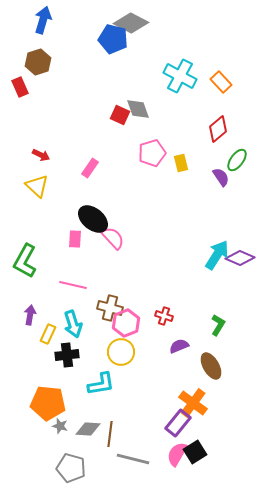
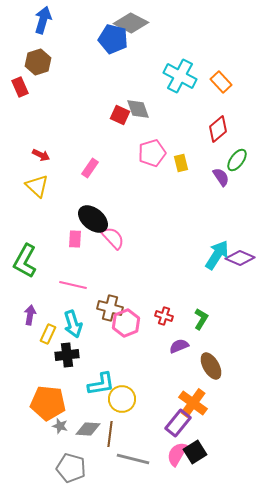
green L-shape at (218, 325): moved 17 px left, 6 px up
yellow circle at (121, 352): moved 1 px right, 47 px down
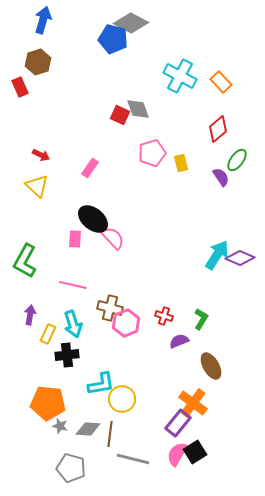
purple semicircle at (179, 346): moved 5 px up
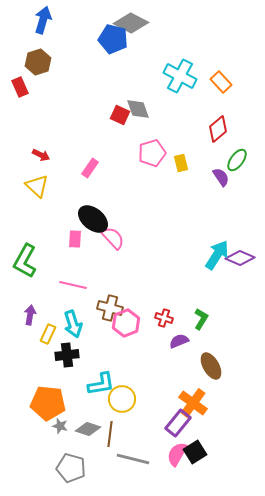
red cross at (164, 316): moved 2 px down
gray diamond at (88, 429): rotated 15 degrees clockwise
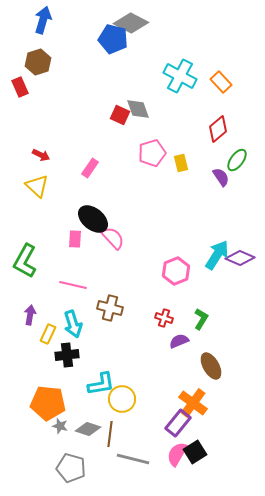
pink hexagon at (126, 323): moved 50 px right, 52 px up
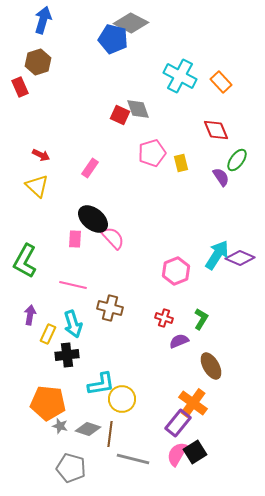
red diamond at (218, 129): moved 2 px left, 1 px down; rotated 72 degrees counterclockwise
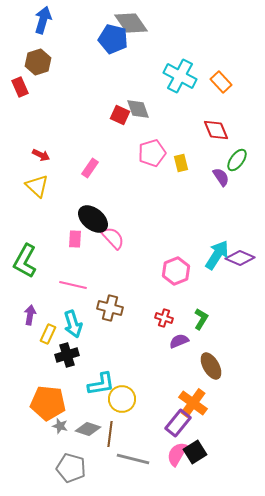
gray diamond at (131, 23): rotated 28 degrees clockwise
black cross at (67, 355): rotated 10 degrees counterclockwise
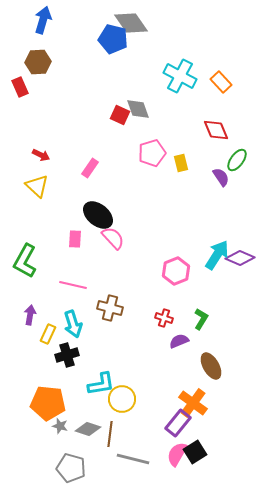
brown hexagon at (38, 62): rotated 15 degrees clockwise
black ellipse at (93, 219): moved 5 px right, 4 px up
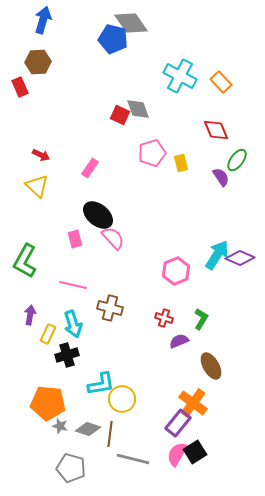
pink rectangle at (75, 239): rotated 18 degrees counterclockwise
